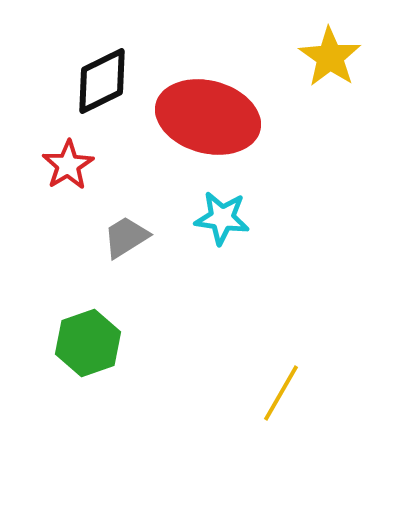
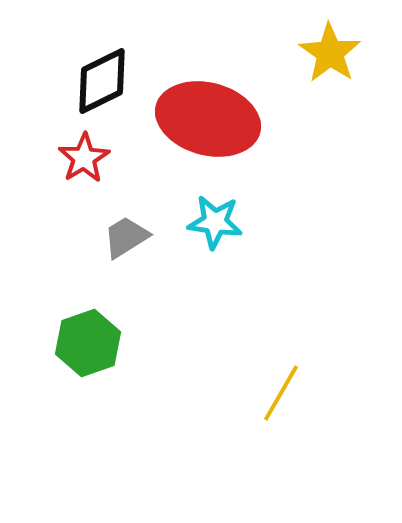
yellow star: moved 4 px up
red ellipse: moved 2 px down
red star: moved 16 px right, 7 px up
cyan star: moved 7 px left, 4 px down
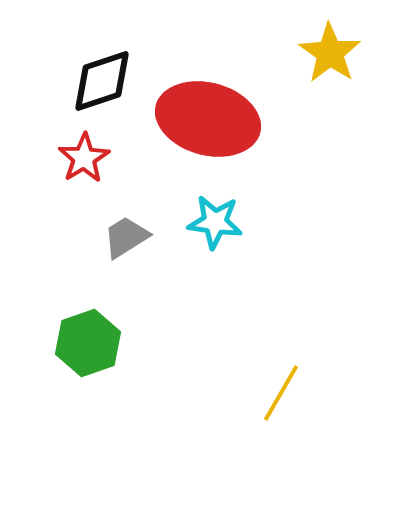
black diamond: rotated 8 degrees clockwise
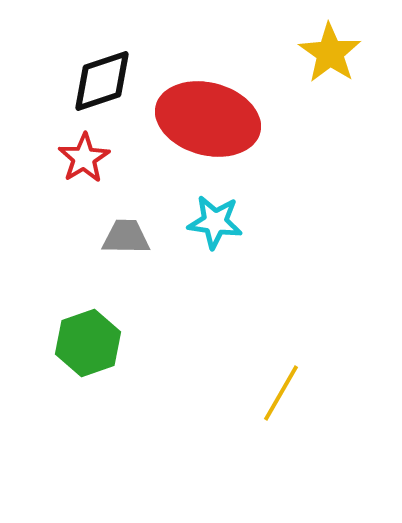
gray trapezoid: rotated 33 degrees clockwise
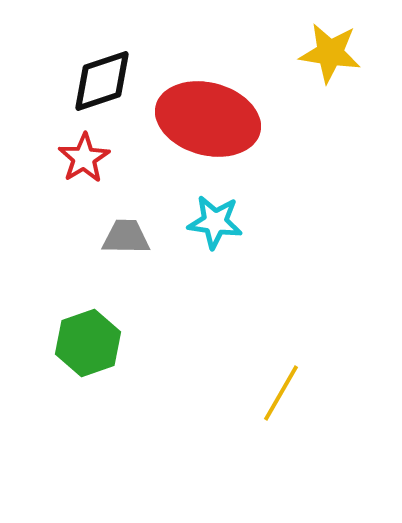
yellow star: rotated 26 degrees counterclockwise
